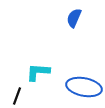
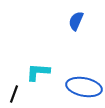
blue semicircle: moved 2 px right, 3 px down
black line: moved 3 px left, 2 px up
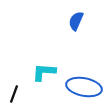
cyan L-shape: moved 6 px right
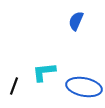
cyan L-shape: rotated 10 degrees counterclockwise
black line: moved 8 px up
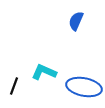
cyan L-shape: rotated 30 degrees clockwise
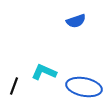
blue semicircle: rotated 132 degrees counterclockwise
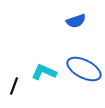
blue ellipse: moved 18 px up; rotated 16 degrees clockwise
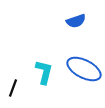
cyan L-shape: rotated 80 degrees clockwise
black line: moved 1 px left, 2 px down
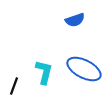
blue semicircle: moved 1 px left, 1 px up
black line: moved 1 px right, 2 px up
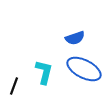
blue semicircle: moved 18 px down
